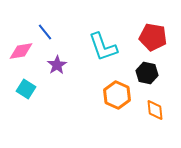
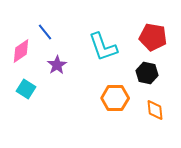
pink diamond: rotated 25 degrees counterclockwise
orange hexagon: moved 2 px left, 3 px down; rotated 24 degrees counterclockwise
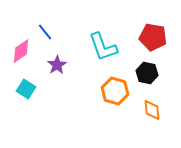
orange hexagon: moved 7 px up; rotated 16 degrees clockwise
orange diamond: moved 3 px left
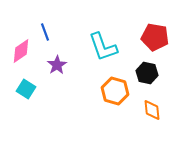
blue line: rotated 18 degrees clockwise
red pentagon: moved 2 px right
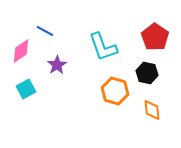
blue line: moved 1 px up; rotated 42 degrees counterclockwise
red pentagon: rotated 24 degrees clockwise
cyan square: rotated 30 degrees clockwise
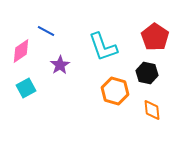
blue line: moved 1 px right
purple star: moved 3 px right
cyan square: moved 1 px up
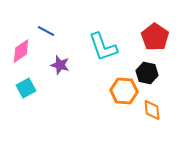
purple star: rotated 24 degrees counterclockwise
orange hexagon: moved 9 px right; rotated 12 degrees counterclockwise
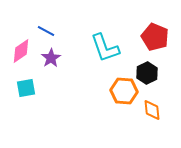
red pentagon: rotated 12 degrees counterclockwise
cyan L-shape: moved 2 px right, 1 px down
purple star: moved 9 px left, 7 px up; rotated 24 degrees clockwise
black hexagon: rotated 20 degrees clockwise
cyan square: rotated 18 degrees clockwise
